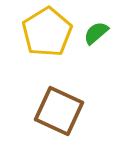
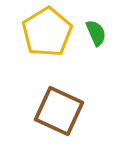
green semicircle: rotated 108 degrees clockwise
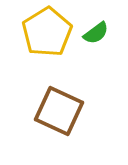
green semicircle: rotated 76 degrees clockwise
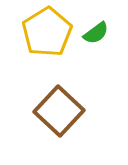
brown square: rotated 18 degrees clockwise
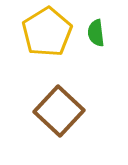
green semicircle: rotated 120 degrees clockwise
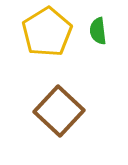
green semicircle: moved 2 px right, 2 px up
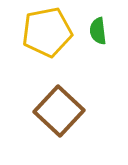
yellow pentagon: rotated 21 degrees clockwise
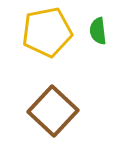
brown square: moved 6 px left
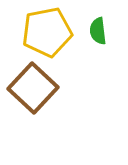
brown square: moved 20 px left, 23 px up
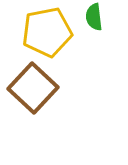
green semicircle: moved 4 px left, 14 px up
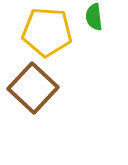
yellow pentagon: rotated 15 degrees clockwise
